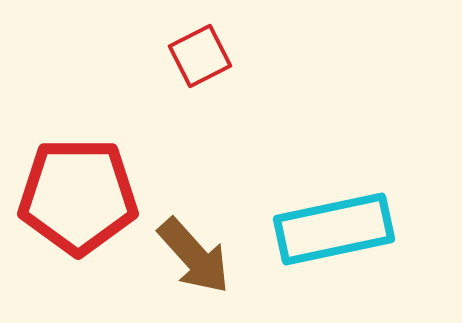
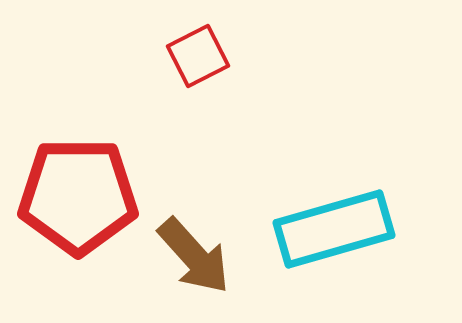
red square: moved 2 px left
cyan rectangle: rotated 4 degrees counterclockwise
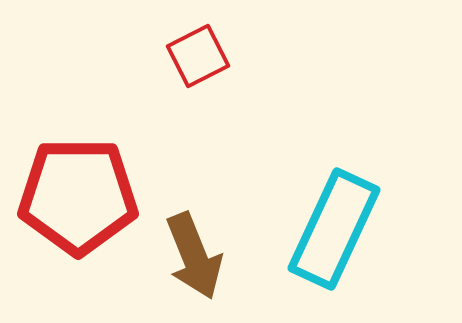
cyan rectangle: rotated 49 degrees counterclockwise
brown arrow: rotated 20 degrees clockwise
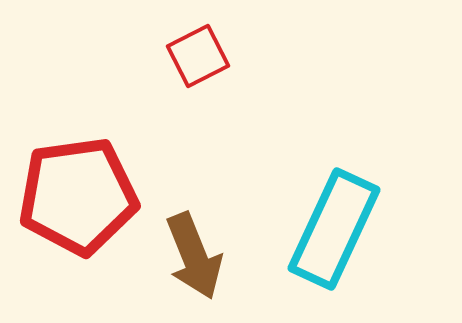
red pentagon: rotated 8 degrees counterclockwise
